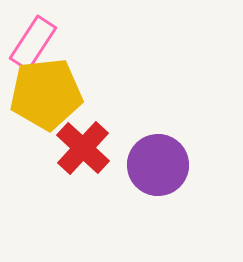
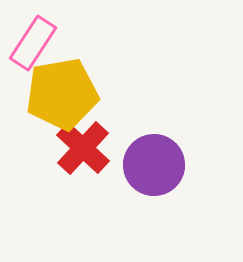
yellow pentagon: moved 16 px right; rotated 4 degrees counterclockwise
purple circle: moved 4 px left
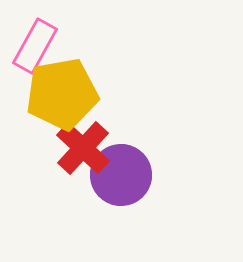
pink rectangle: moved 2 px right, 3 px down; rotated 4 degrees counterclockwise
purple circle: moved 33 px left, 10 px down
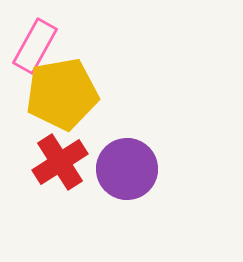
red cross: moved 23 px left, 14 px down; rotated 14 degrees clockwise
purple circle: moved 6 px right, 6 px up
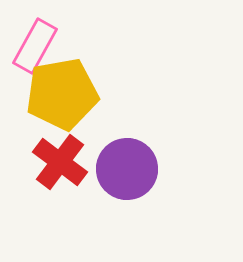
red cross: rotated 20 degrees counterclockwise
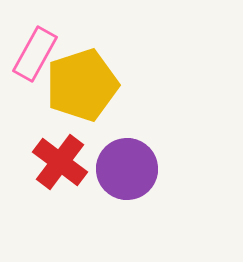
pink rectangle: moved 8 px down
yellow pentagon: moved 20 px right, 9 px up; rotated 8 degrees counterclockwise
